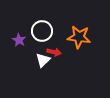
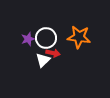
white circle: moved 4 px right, 7 px down
purple star: moved 9 px right, 1 px up; rotated 24 degrees clockwise
red arrow: moved 1 px left, 1 px down
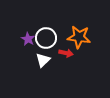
purple star: rotated 24 degrees counterclockwise
red arrow: moved 13 px right
